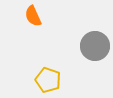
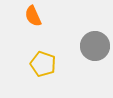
yellow pentagon: moved 5 px left, 16 px up
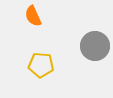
yellow pentagon: moved 2 px left, 1 px down; rotated 15 degrees counterclockwise
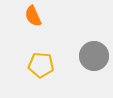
gray circle: moved 1 px left, 10 px down
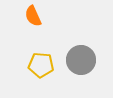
gray circle: moved 13 px left, 4 px down
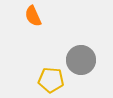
yellow pentagon: moved 10 px right, 15 px down
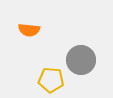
orange semicircle: moved 4 px left, 14 px down; rotated 60 degrees counterclockwise
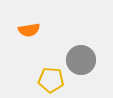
orange semicircle: rotated 15 degrees counterclockwise
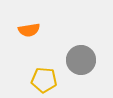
yellow pentagon: moved 7 px left
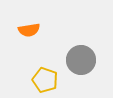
yellow pentagon: moved 1 px right; rotated 15 degrees clockwise
